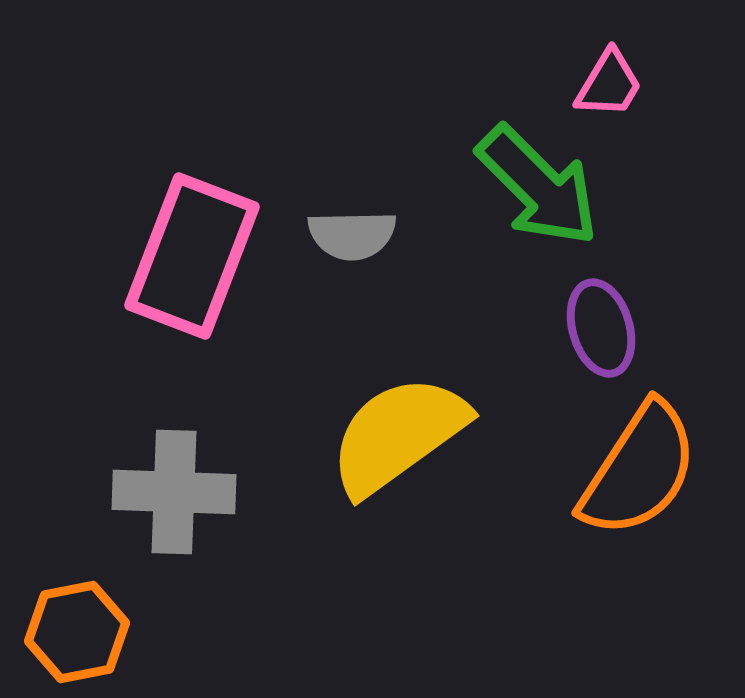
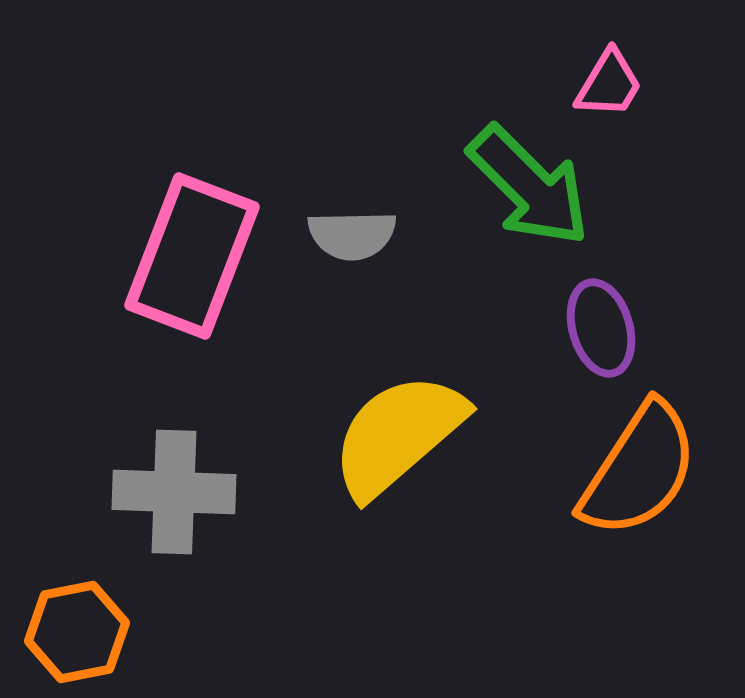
green arrow: moved 9 px left
yellow semicircle: rotated 5 degrees counterclockwise
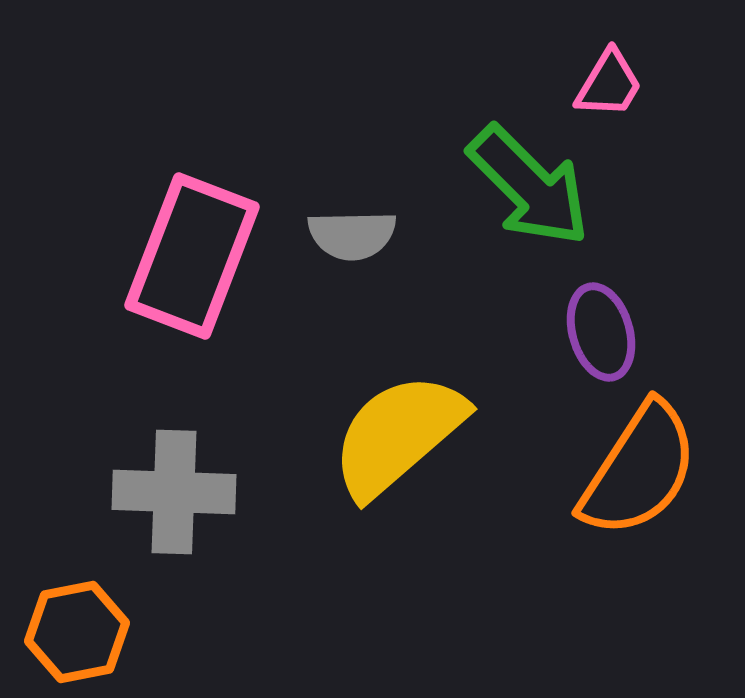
purple ellipse: moved 4 px down
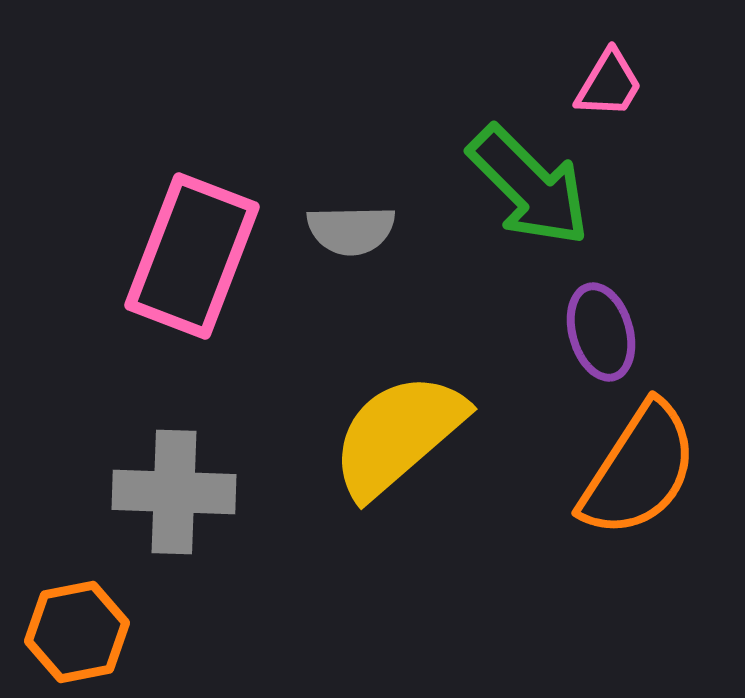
gray semicircle: moved 1 px left, 5 px up
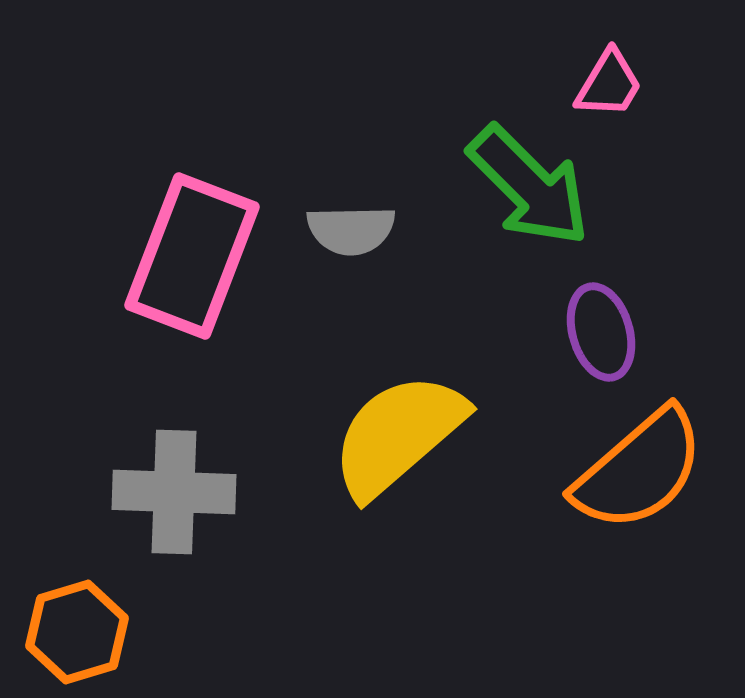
orange semicircle: rotated 16 degrees clockwise
orange hexagon: rotated 6 degrees counterclockwise
